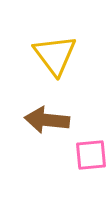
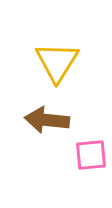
yellow triangle: moved 2 px right, 7 px down; rotated 9 degrees clockwise
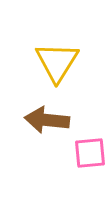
pink square: moved 1 px left, 2 px up
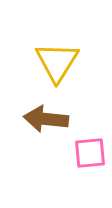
brown arrow: moved 1 px left, 1 px up
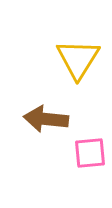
yellow triangle: moved 21 px right, 3 px up
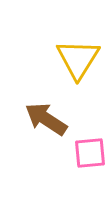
brown arrow: rotated 27 degrees clockwise
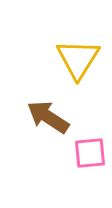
brown arrow: moved 2 px right, 2 px up
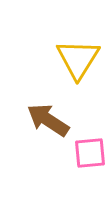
brown arrow: moved 3 px down
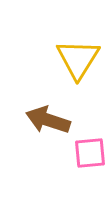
brown arrow: rotated 15 degrees counterclockwise
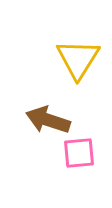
pink square: moved 11 px left
